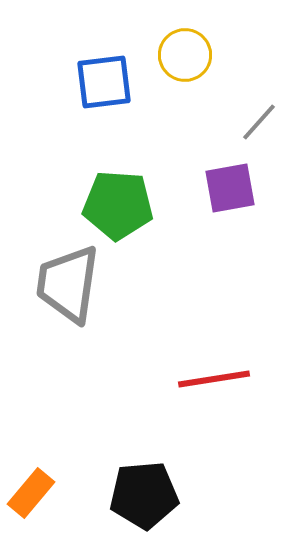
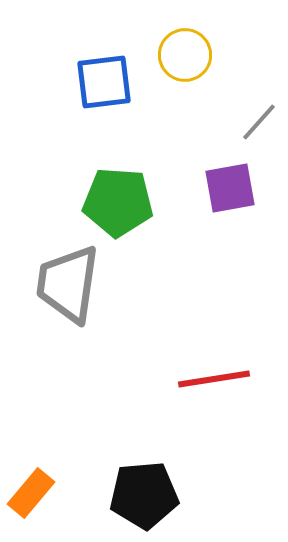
green pentagon: moved 3 px up
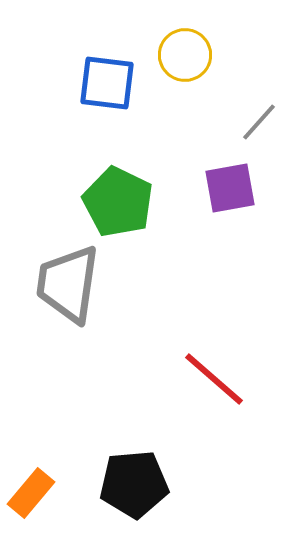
blue square: moved 3 px right, 1 px down; rotated 14 degrees clockwise
green pentagon: rotated 22 degrees clockwise
red line: rotated 50 degrees clockwise
black pentagon: moved 10 px left, 11 px up
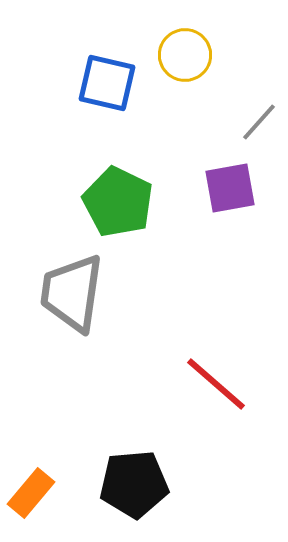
blue square: rotated 6 degrees clockwise
gray trapezoid: moved 4 px right, 9 px down
red line: moved 2 px right, 5 px down
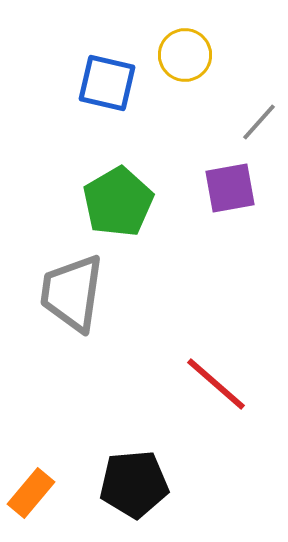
green pentagon: rotated 16 degrees clockwise
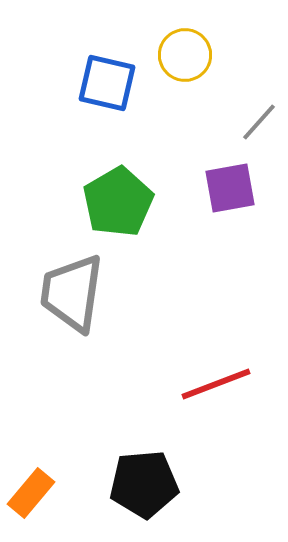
red line: rotated 62 degrees counterclockwise
black pentagon: moved 10 px right
